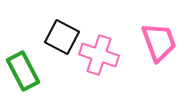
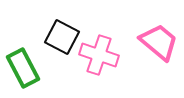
pink trapezoid: rotated 30 degrees counterclockwise
green rectangle: moved 3 px up
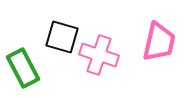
black square: rotated 12 degrees counterclockwise
pink trapezoid: rotated 63 degrees clockwise
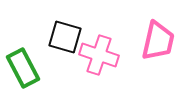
black square: moved 3 px right
pink trapezoid: moved 1 px left, 1 px up
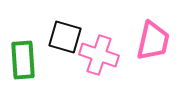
pink trapezoid: moved 5 px left
green rectangle: moved 8 px up; rotated 24 degrees clockwise
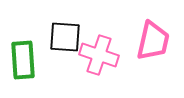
black square: rotated 12 degrees counterclockwise
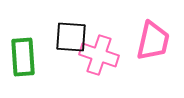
black square: moved 6 px right
green rectangle: moved 3 px up
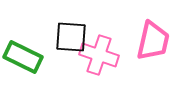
green rectangle: rotated 60 degrees counterclockwise
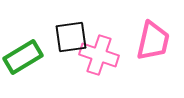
black square: rotated 12 degrees counterclockwise
green rectangle: rotated 57 degrees counterclockwise
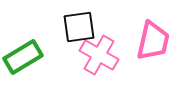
black square: moved 8 px right, 10 px up
pink cross: rotated 12 degrees clockwise
